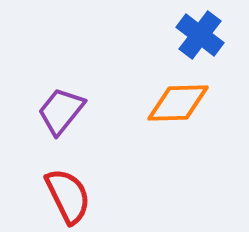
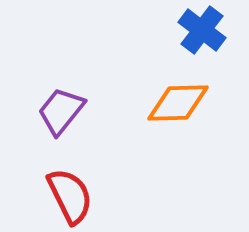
blue cross: moved 2 px right, 5 px up
red semicircle: moved 2 px right
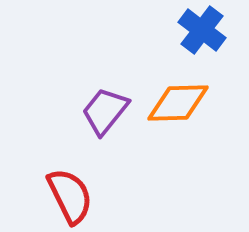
purple trapezoid: moved 44 px right
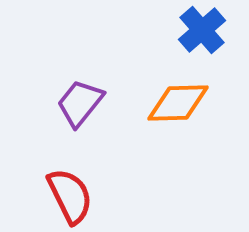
blue cross: rotated 12 degrees clockwise
purple trapezoid: moved 25 px left, 8 px up
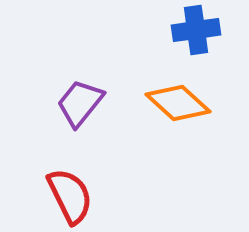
blue cross: moved 6 px left; rotated 33 degrees clockwise
orange diamond: rotated 44 degrees clockwise
